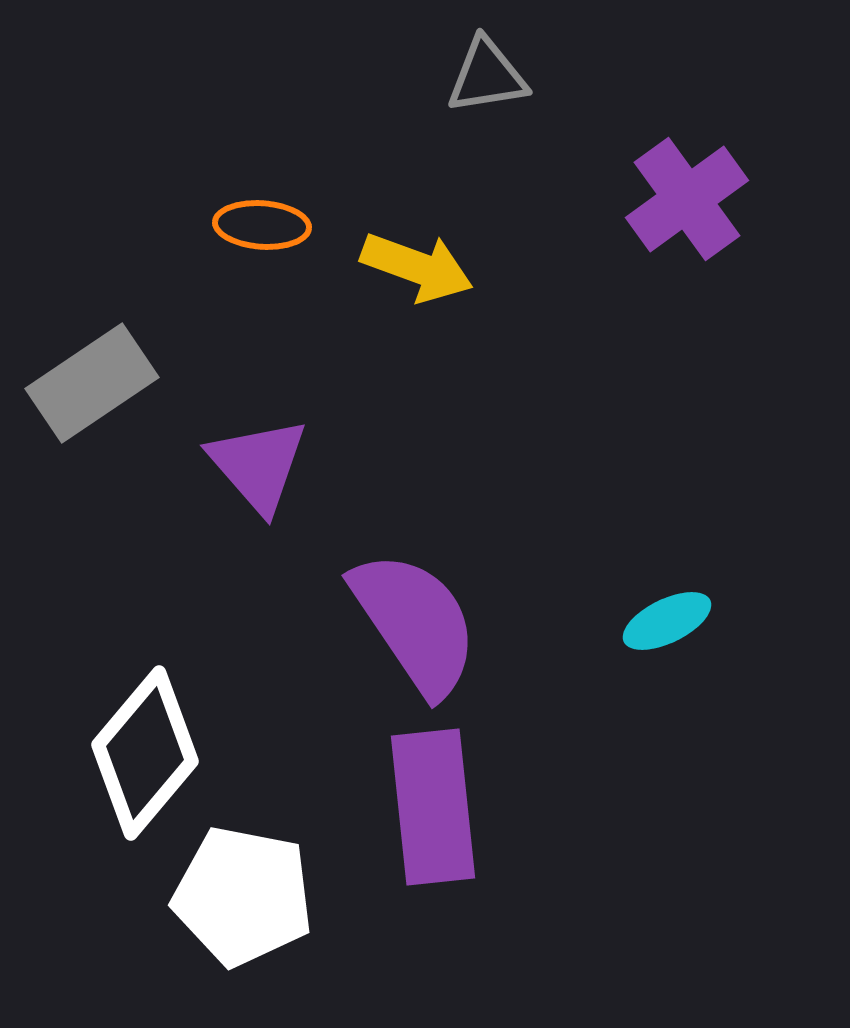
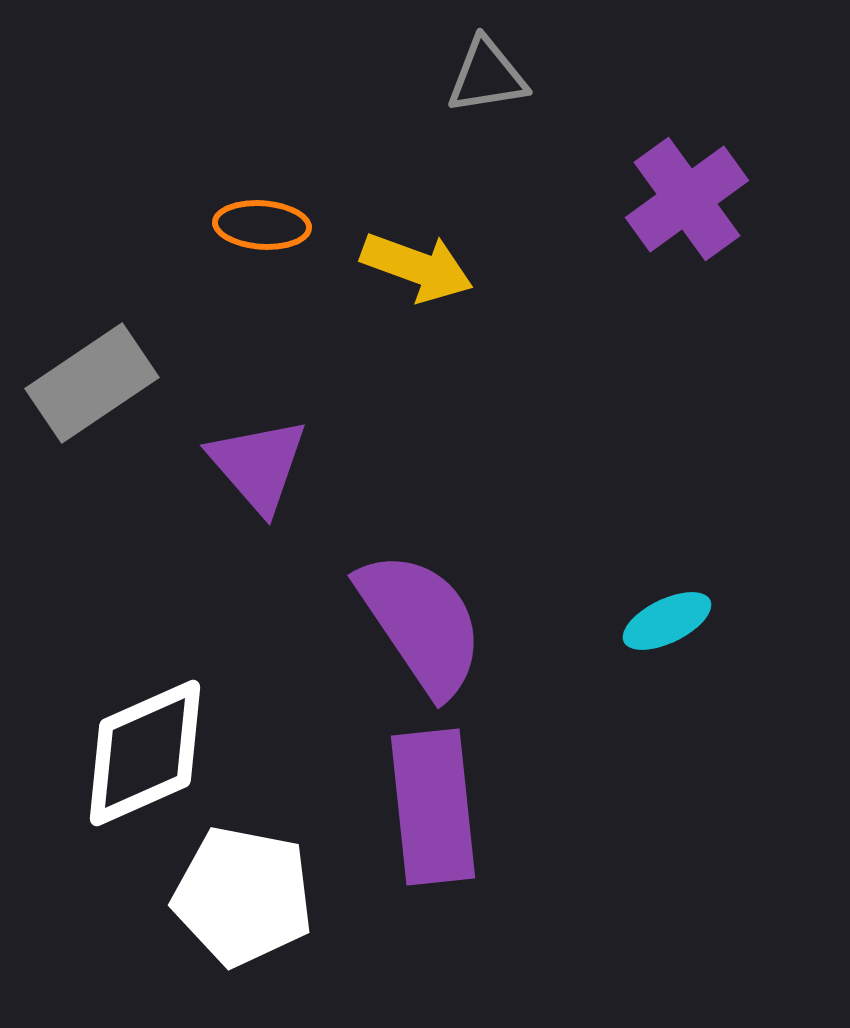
purple semicircle: moved 6 px right
white diamond: rotated 26 degrees clockwise
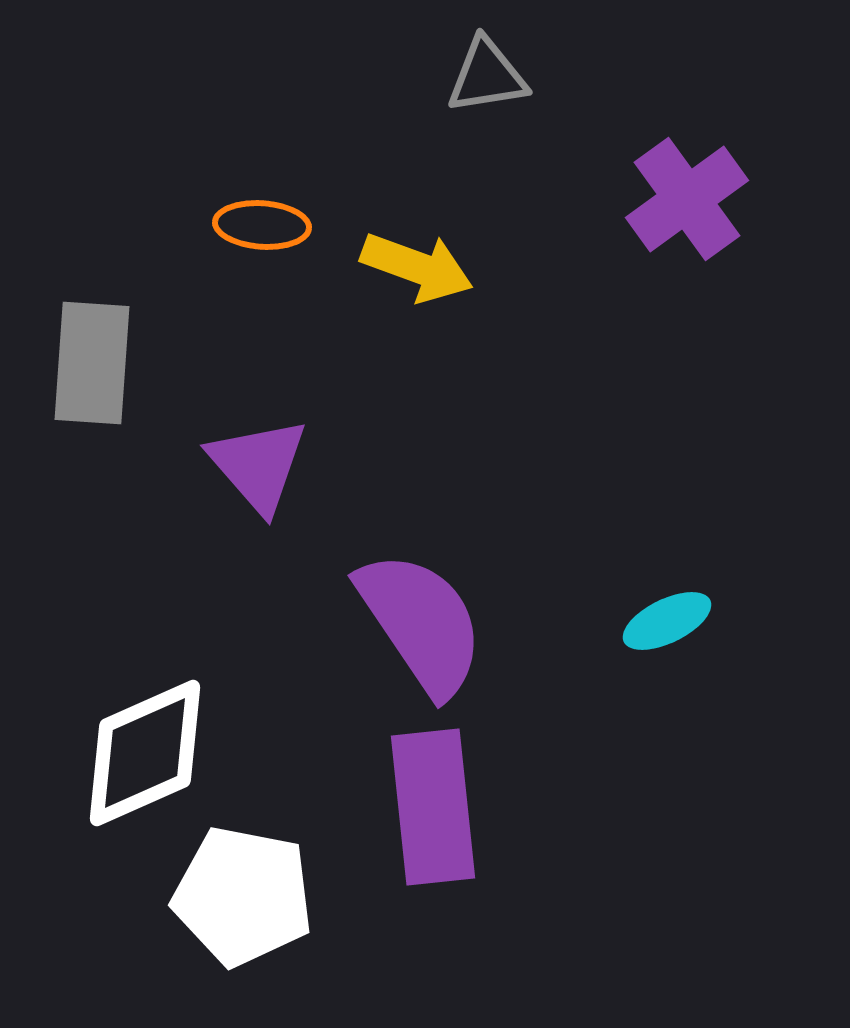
gray rectangle: moved 20 px up; rotated 52 degrees counterclockwise
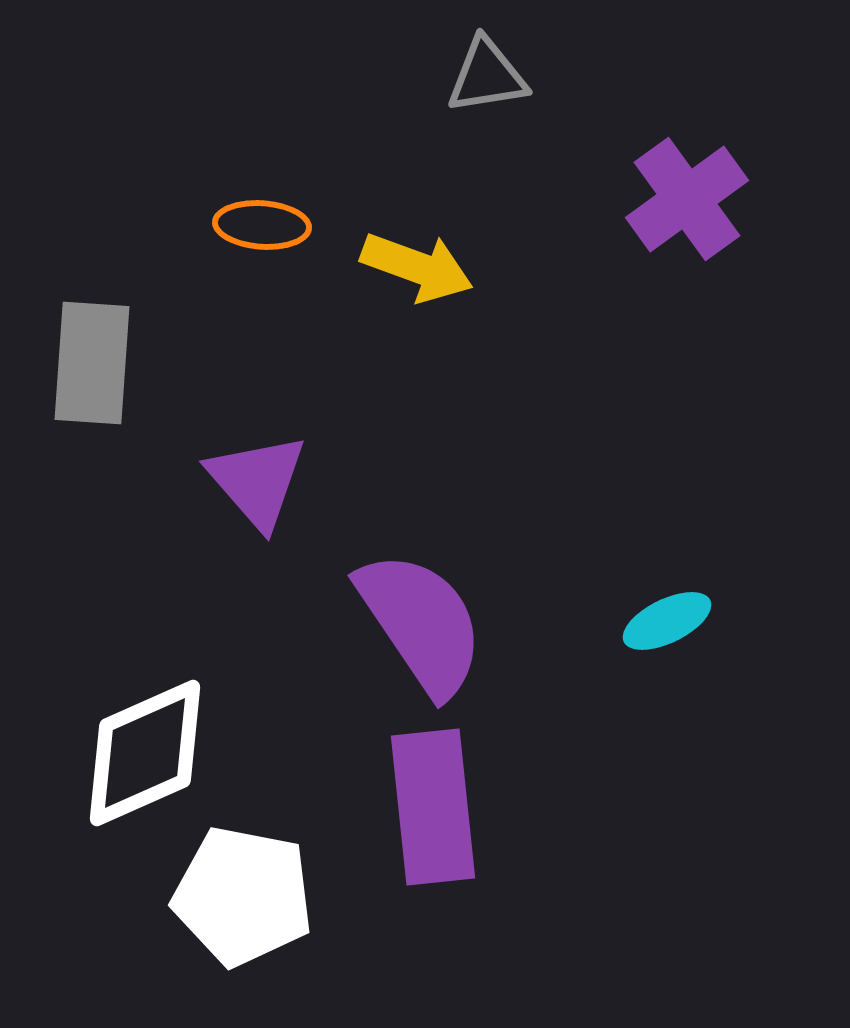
purple triangle: moved 1 px left, 16 px down
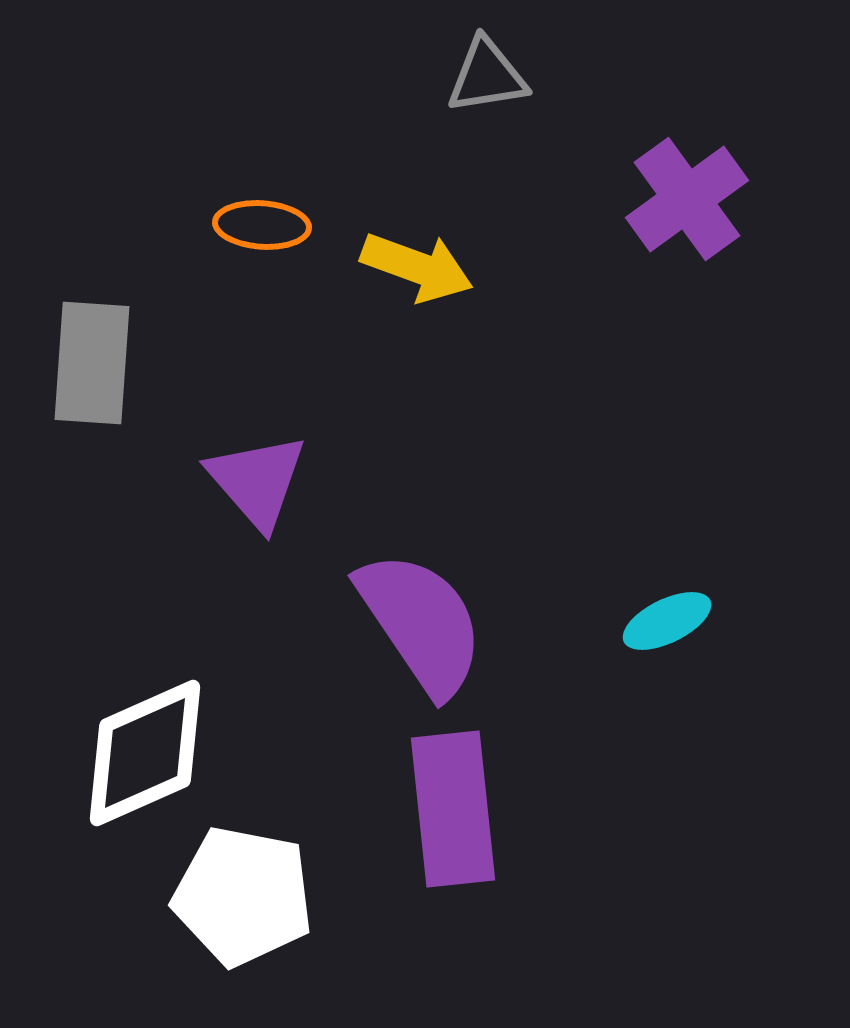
purple rectangle: moved 20 px right, 2 px down
